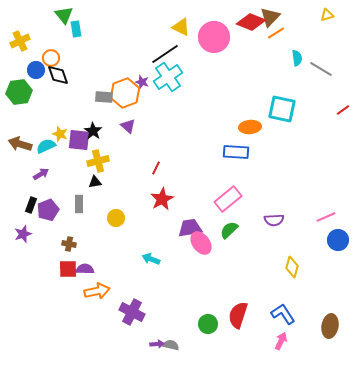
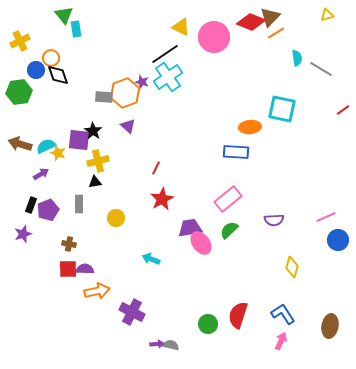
yellow star at (60, 134): moved 2 px left, 19 px down
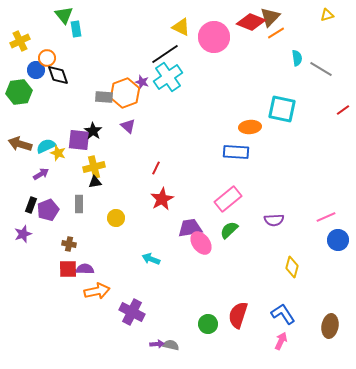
orange circle at (51, 58): moved 4 px left
yellow cross at (98, 161): moved 4 px left, 6 px down
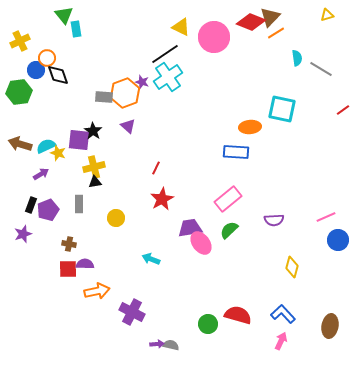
purple semicircle at (85, 269): moved 5 px up
blue L-shape at (283, 314): rotated 10 degrees counterclockwise
red semicircle at (238, 315): rotated 88 degrees clockwise
